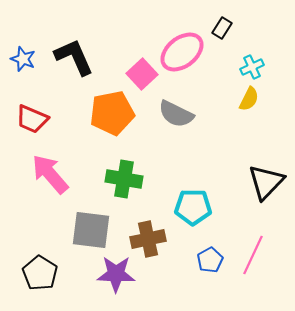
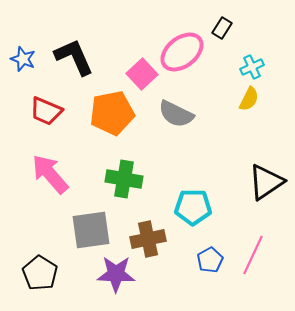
red trapezoid: moved 14 px right, 8 px up
black triangle: rotated 12 degrees clockwise
gray square: rotated 15 degrees counterclockwise
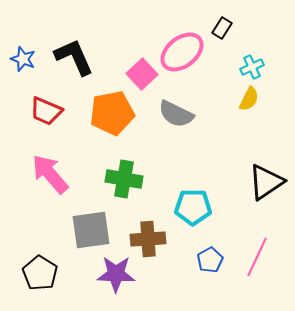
brown cross: rotated 8 degrees clockwise
pink line: moved 4 px right, 2 px down
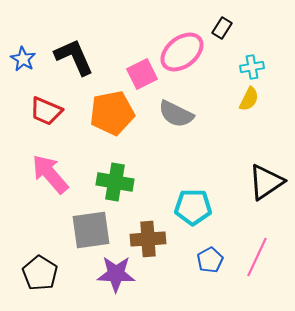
blue star: rotated 10 degrees clockwise
cyan cross: rotated 15 degrees clockwise
pink square: rotated 16 degrees clockwise
green cross: moved 9 px left, 3 px down
